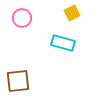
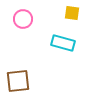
yellow square: rotated 35 degrees clockwise
pink circle: moved 1 px right, 1 px down
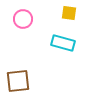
yellow square: moved 3 px left
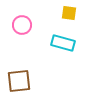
pink circle: moved 1 px left, 6 px down
brown square: moved 1 px right
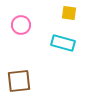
pink circle: moved 1 px left
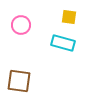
yellow square: moved 4 px down
brown square: rotated 15 degrees clockwise
